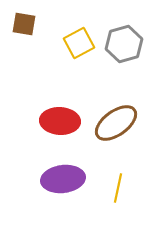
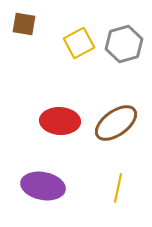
purple ellipse: moved 20 px left, 7 px down; rotated 18 degrees clockwise
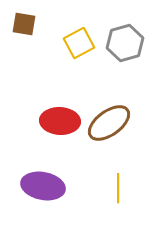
gray hexagon: moved 1 px right, 1 px up
brown ellipse: moved 7 px left
yellow line: rotated 12 degrees counterclockwise
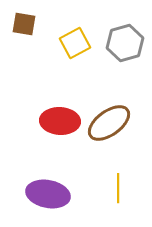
yellow square: moved 4 px left
purple ellipse: moved 5 px right, 8 px down
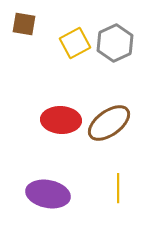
gray hexagon: moved 10 px left; rotated 9 degrees counterclockwise
red ellipse: moved 1 px right, 1 px up
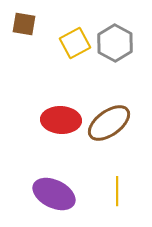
gray hexagon: rotated 6 degrees counterclockwise
yellow line: moved 1 px left, 3 px down
purple ellipse: moved 6 px right; rotated 15 degrees clockwise
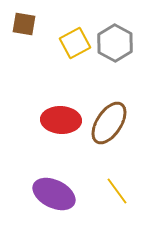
brown ellipse: rotated 21 degrees counterclockwise
yellow line: rotated 36 degrees counterclockwise
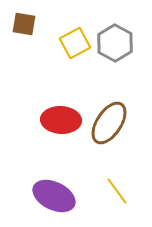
purple ellipse: moved 2 px down
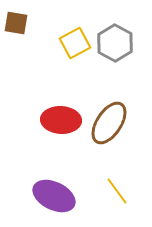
brown square: moved 8 px left, 1 px up
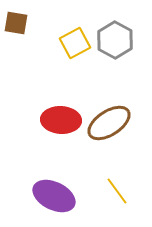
gray hexagon: moved 3 px up
brown ellipse: rotated 24 degrees clockwise
